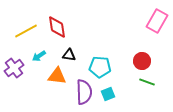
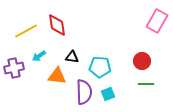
red diamond: moved 2 px up
black triangle: moved 3 px right, 2 px down
purple cross: rotated 24 degrees clockwise
green line: moved 1 px left, 2 px down; rotated 21 degrees counterclockwise
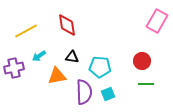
red diamond: moved 10 px right
orange triangle: rotated 18 degrees counterclockwise
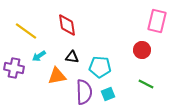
pink rectangle: rotated 15 degrees counterclockwise
yellow line: rotated 65 degrees clockwise
red circle: moved 11 px up
purple cross: rotated 24 degrees clockwise
green line: rotated 28 degrees clockwise
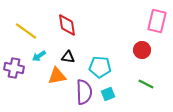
black triangle: moved 4 px left
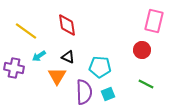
pink rectangle: moved 3 px left
black triangle: rotated 16 degrees clockwise
orange triangle: rotated 48 degrees counterclockwise
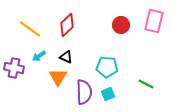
red diamond: rotated 55 degrees clockwise
yellow line: moved 4 px right, 2 px up
red circle: moved 21 px left, 25 px up
black triangle: moved 2 px left
cyan pentagon: moved 7 px right
orange triangle: moved 1 px right, 1 px down
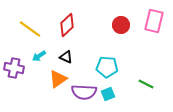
orange triangle: moved 2 px down; rotated 24 degrees clockwise
purple semicircle: rotated 95 degrees clockwise
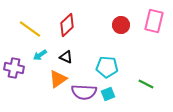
cyan arrow: moved 1 px right, 1 px up
